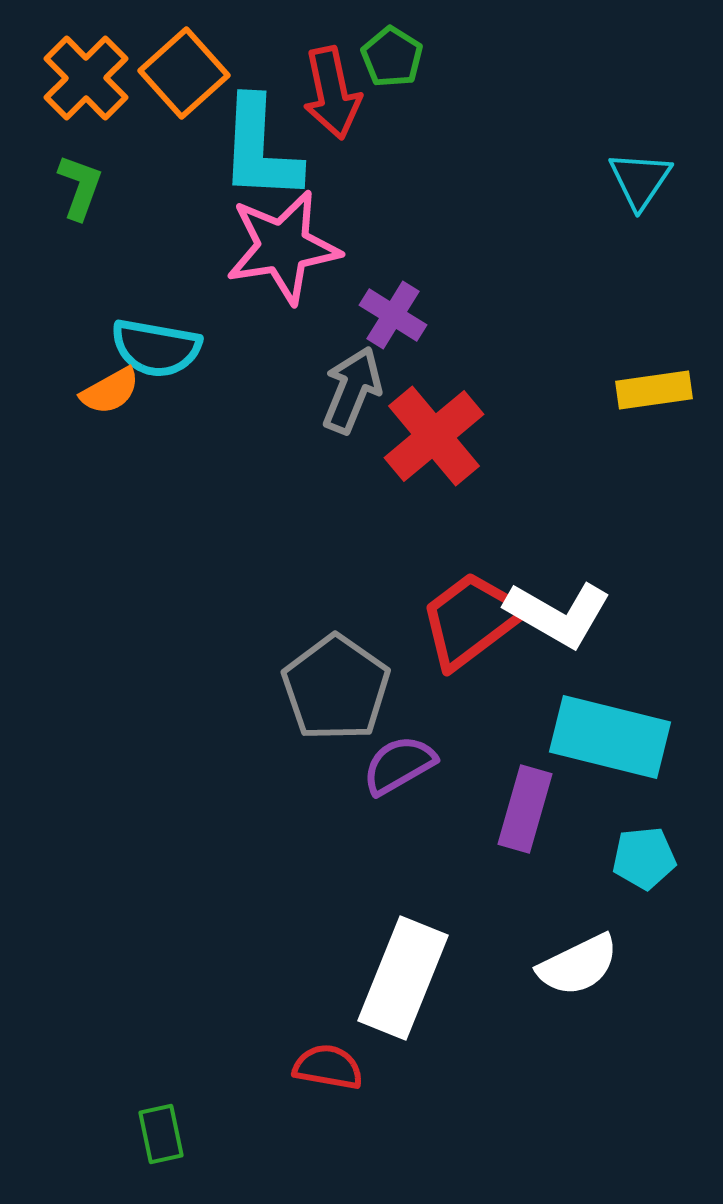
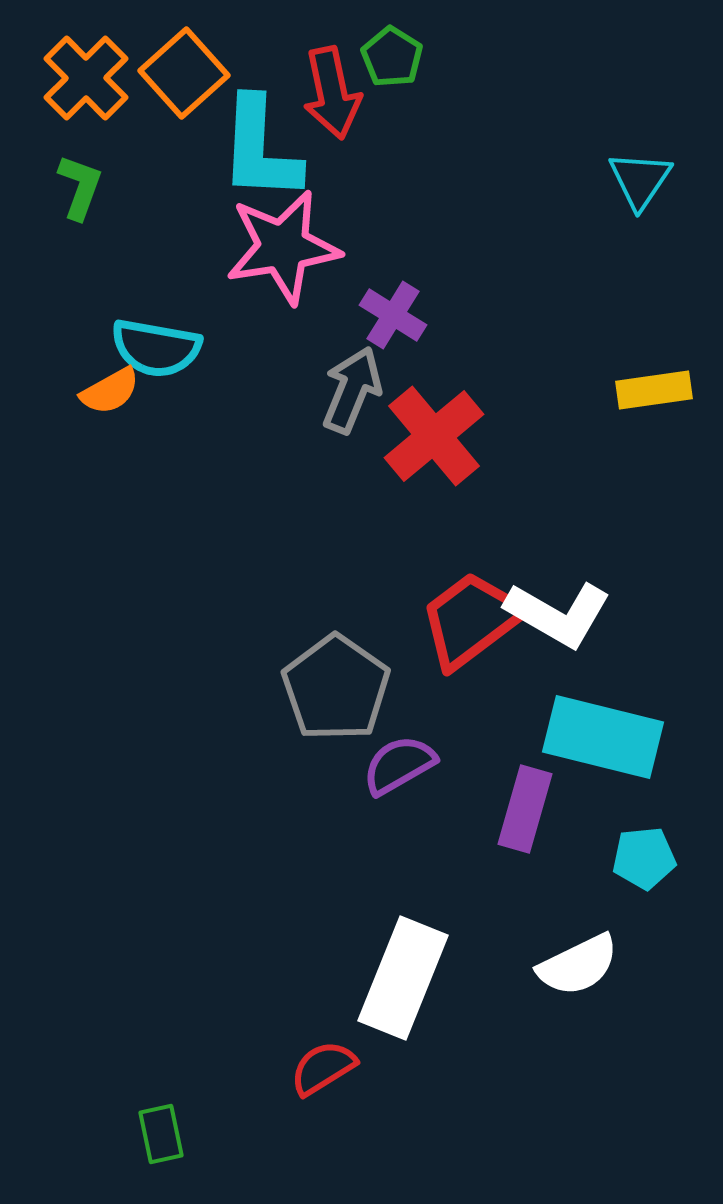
cyan rectangle: moved 7 px left
red semicircle: moved 5 px left, 1 px down; rotated 42 degrees counterclockwise
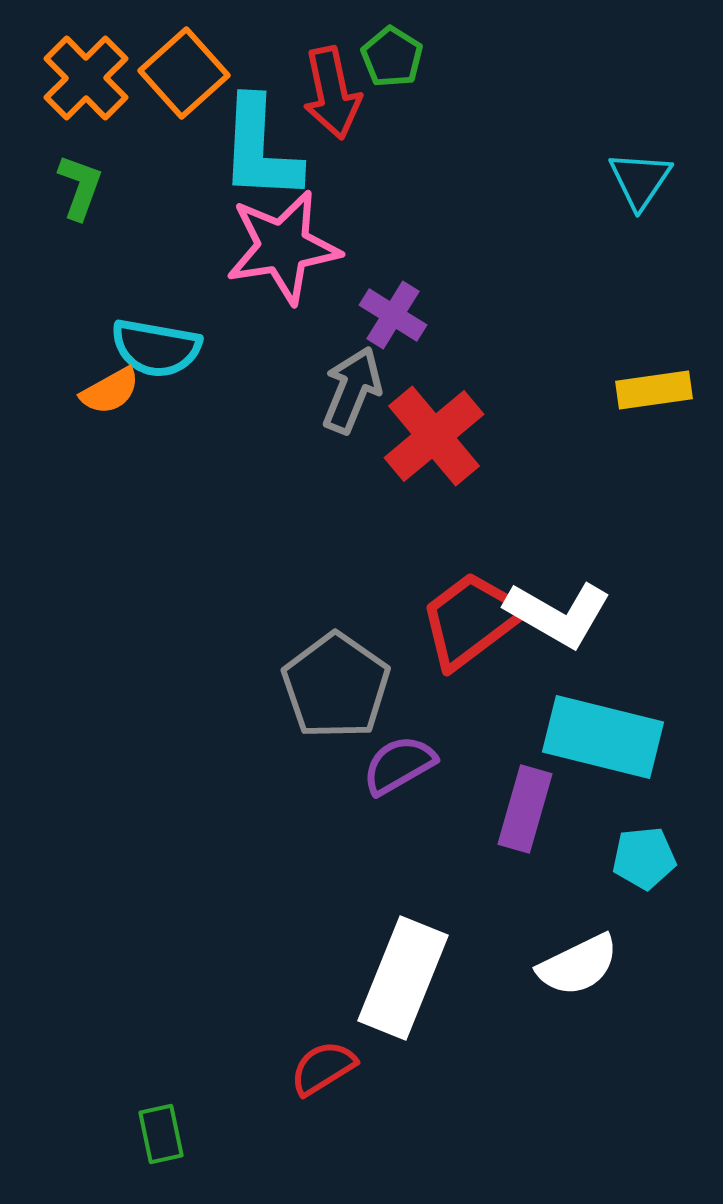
gray pentagon: moved 2 px up
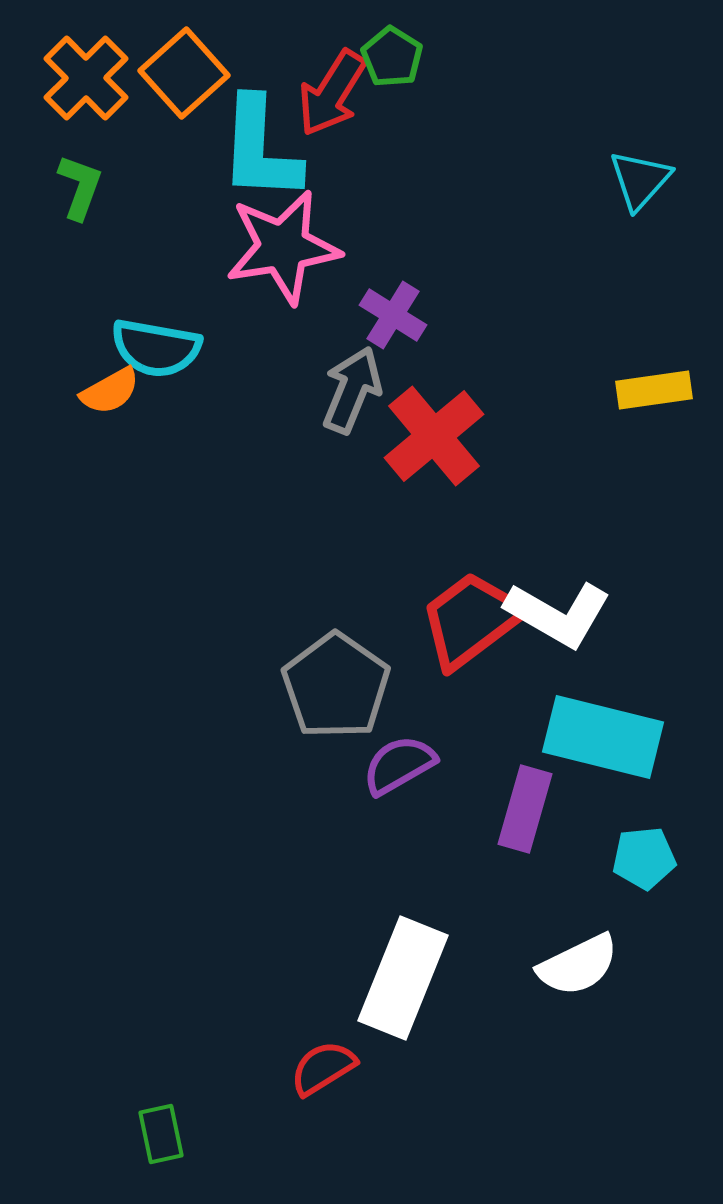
red arrow: rotated 44 degrees clockwise
cyan triangle: rotated 8 degrees clockwise
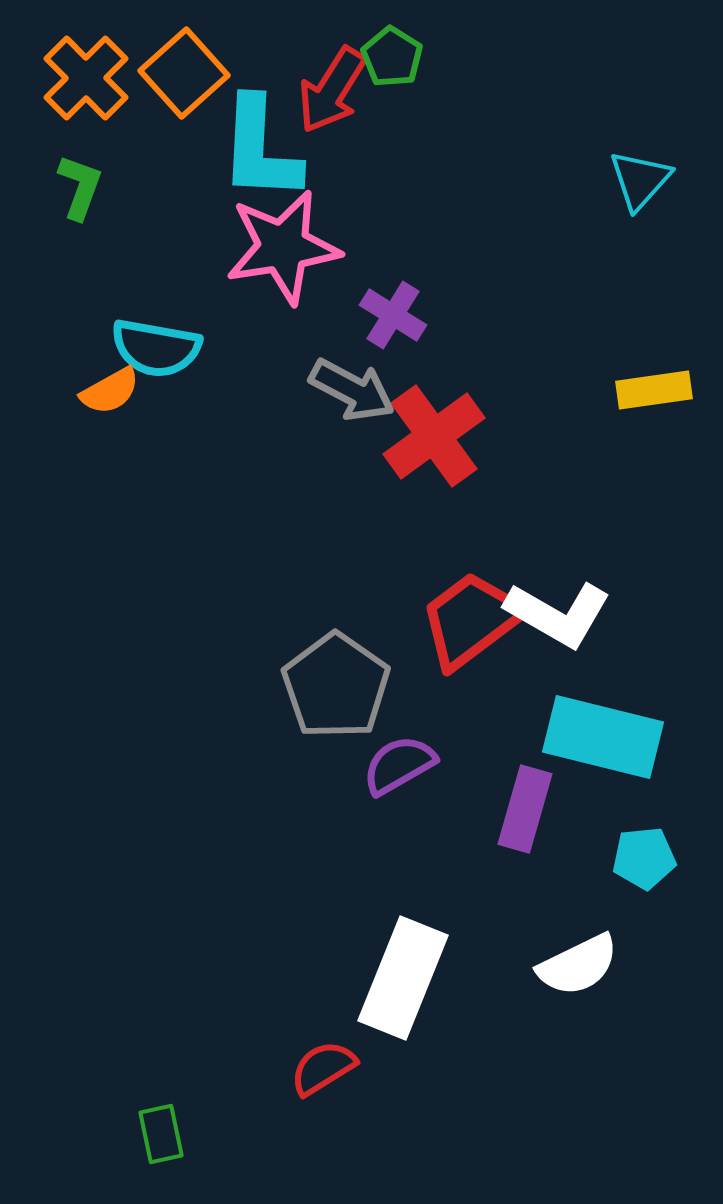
red arrow: moved 3 px up
gray arrow: rotated 96 degrees clockwise
red cross: rotated 4 degrees clockwise
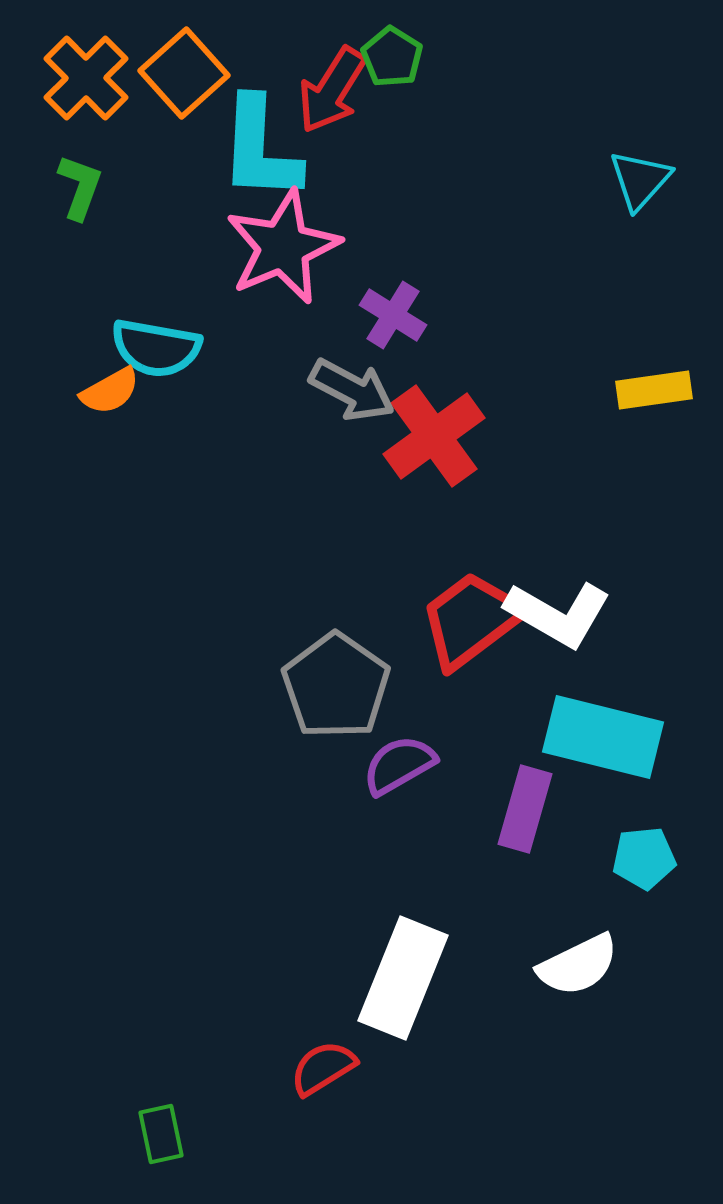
pink star: rotated 14 degrees counterclockwise
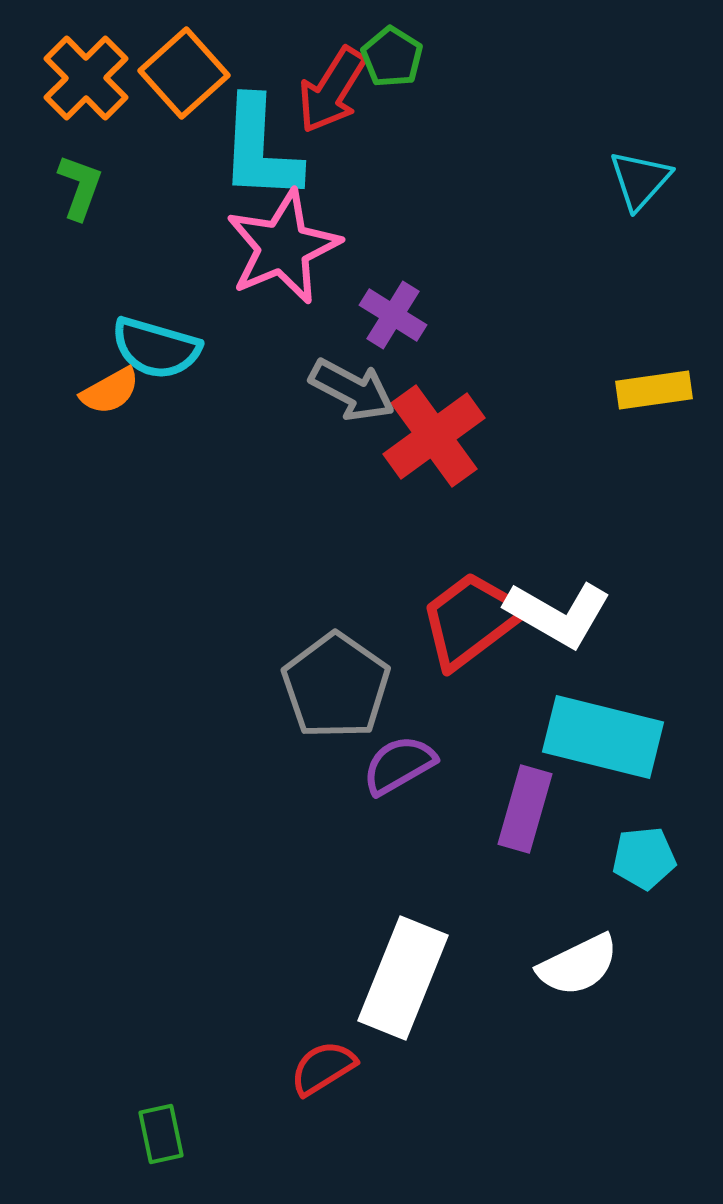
cyan semicircle: rotated 6 degrees clockwise
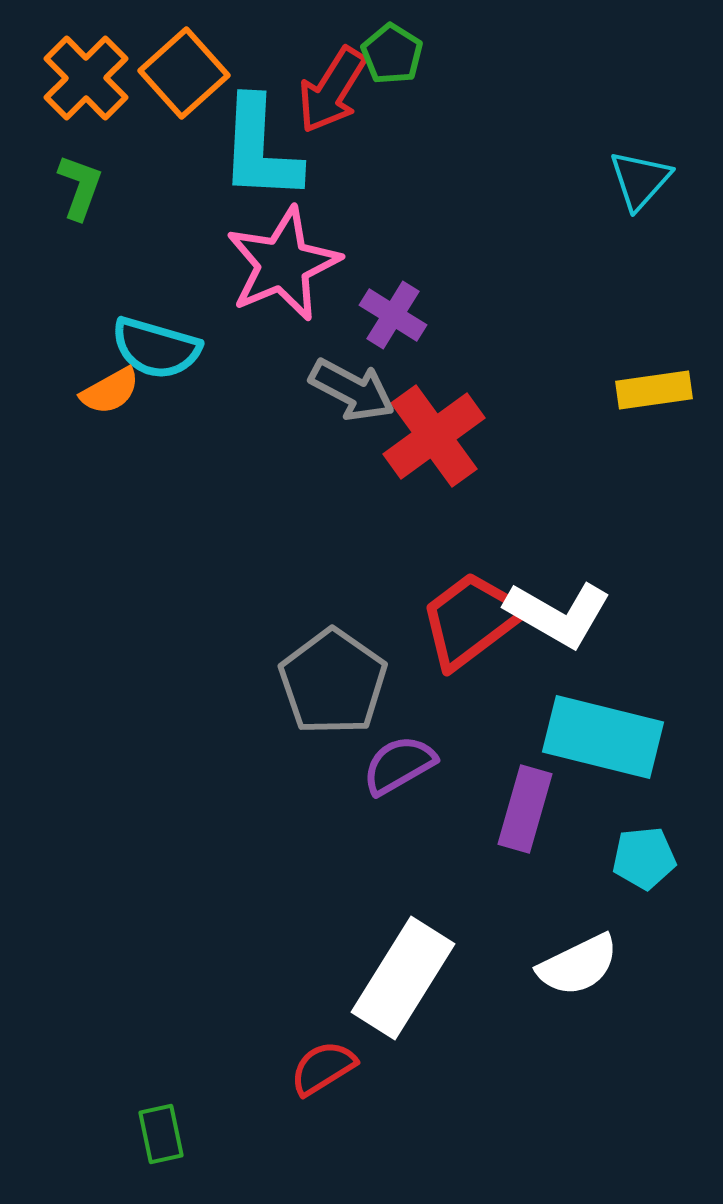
green pentagon: moved 3 px up
pink star: moved 17 px down
gray pentagon: moved 3 px left, 4 px up
white rectangle: rotated 10 degrees clockwise
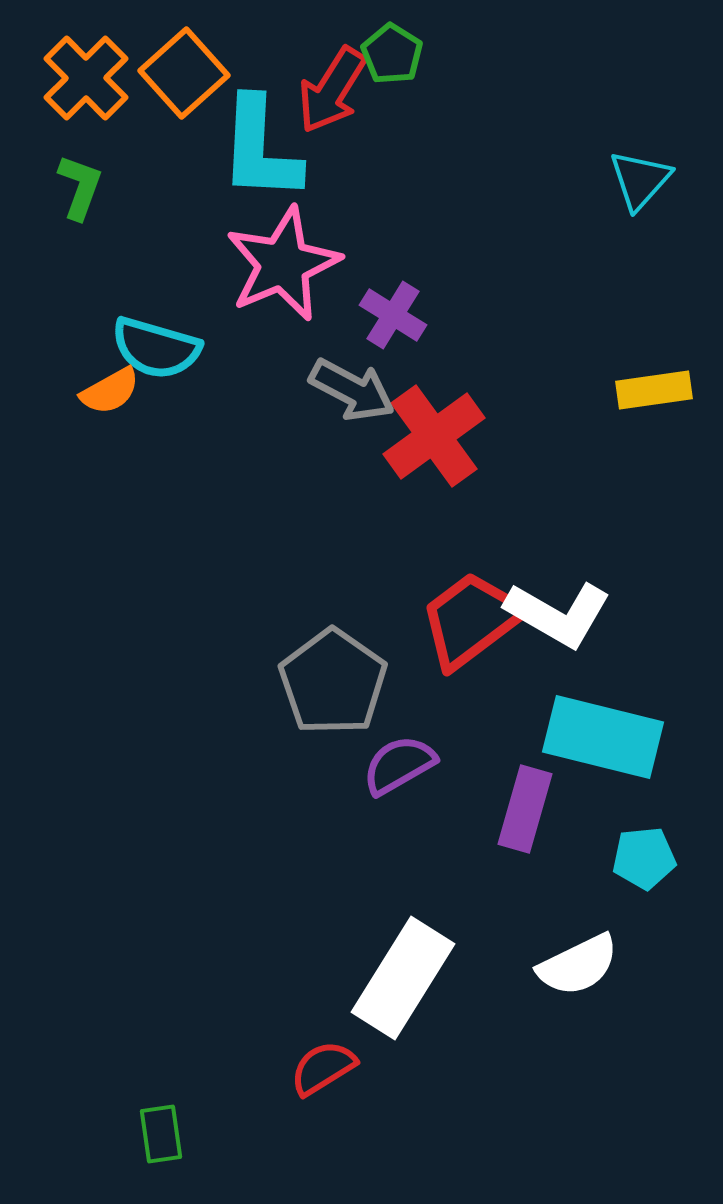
green rectangle: rotated 4 degrees clockwise
